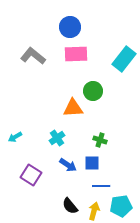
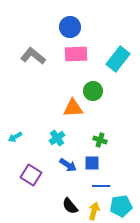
cyan rectangle: moved 6 px left
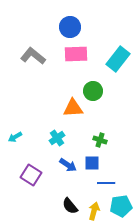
blue line: moved 5 px right, 3 px up
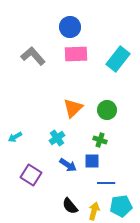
gray L-shape: rotated 10 degrees clockwise
green circle: moved 14 px right, 19 px down
orange triangle: rotated 40 degrees counterclockwise
blue square: moved 2 px up
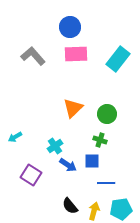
green circle: moved 4 px down
cyan cross: moved 2 px left, 8 px down
cyan pentagon: moved 3 px down
